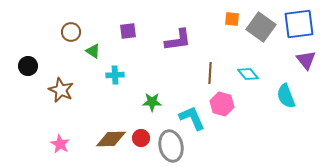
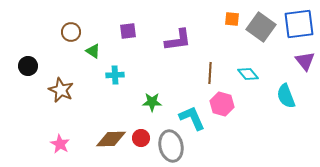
purple triangle: moved 1 px left, 1 px down
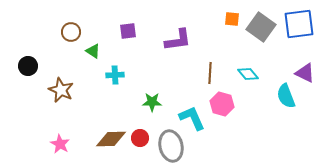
purple triangle: moved 12 px down; rotated 25 degrees counterclockwise
red circle: moved 1 px left
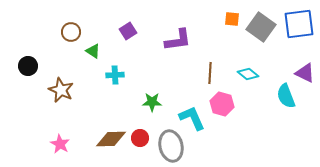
purple square: rotated 24 degrees counterclockwise
cyan diamond: rotated 10 degrees counterclockwise
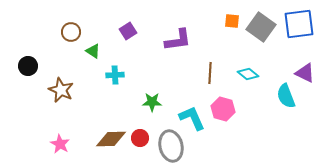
orange square: moved 2 px down
pink hexagon: moved 1 px right, 5 px down
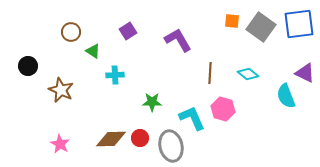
purple L-shape: rotated 112 degrees counterclockwise
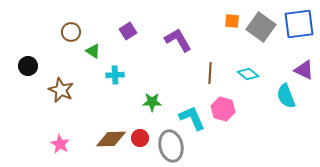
purple triangle: moved 1 px left, 3 px up
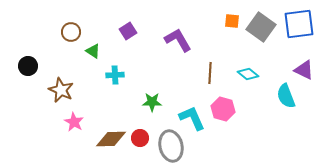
pink star: moved 14 px right, 22 px up
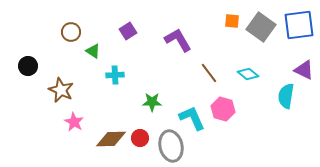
blue square: moved 1 px down
brown line: moved 1 px left; rotated 40 degrees counterclockwise
cyan semicircle: rotated 30 degrees clockwise
